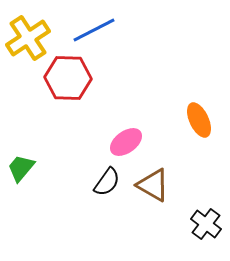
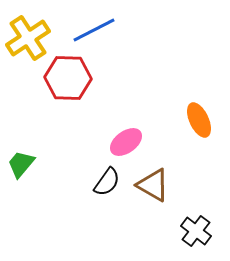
green trapezoid: moved 4 px up
black cross: moved 10 px left, 7 px down
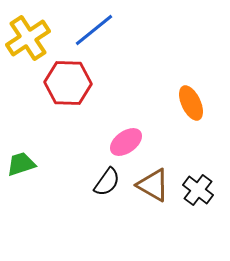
blue line: rotated 12 degrees counterclockwise
red hexagon: moved 5 px down
orange ellipse: moved 8 px left, 17 px up
green trapezoid: rotated 32 degrees clockwise
black cross: moved 2 px right, 41 px up
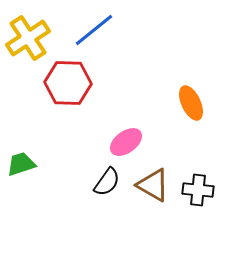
black cross: rotated 32 degrees counterclockwise
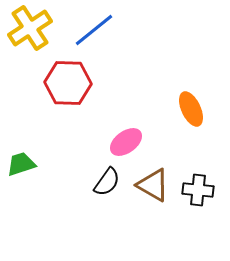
yellow cross: moved 2 px right, 10 px up
orange ellipse: moved 6 px down
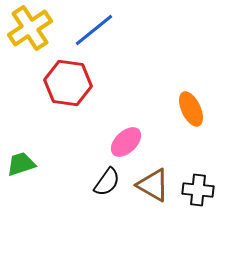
red hexagon: rotated 6 degrees clockwise
pink ellipse: rotated 8 degrees counterclockwise
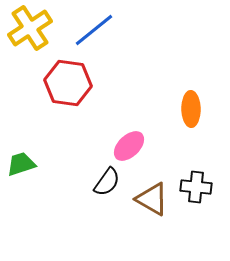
orange ellipse: rotated 24 degrees clockwise
pink ellipse: moved 3 px right, 4 px down
brown triangle: moved 1 px left, 14 px down
black cross: moved 2 px left, 3 px up
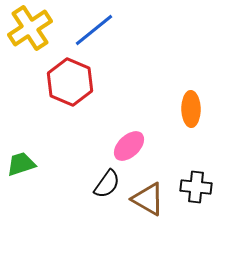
red hexagon: moved 2 px right, 1 px up; rotated 15 degrees clockwise
black semicircle: moved 2 px down
brown triangle: moved 4 px left
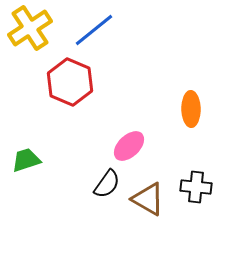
green trapezoid: moved 5 px right, 4 px up
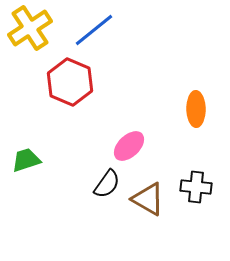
orange ellipse: moved 5 px right
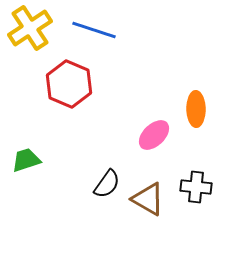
blue line: rotated 57 degrees clockwise
red hexagon: moved 1 px left, 2 px down
pink ellipse: moved 25 px right, 11 px up
